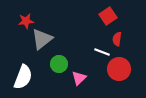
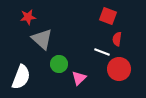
red square: rotated 36 degrees counterclockwise
red star: moved 2 px right, 4 px up
gray triangle: rotated 40 degrees counterclockwise
white semicircle: moved 2 px left
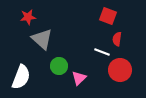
green circle: moved 2 px down
red circle: moved 1 px right, 1 px down
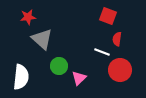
white semicircle: rotated 15 degrees counterclockwise
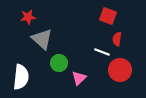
green circle: moved 3 px up
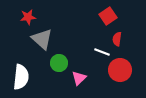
red square: rotated 36 degrees clockwise
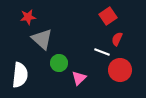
red semicircle: rotated 16 degrees clockwise
white semicircle: moved 1 px left, 2 px up
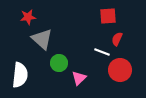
red square: rotated 30 degrees clockwise
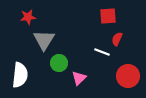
gray triangle: moved 2 px right, 1 px down; rotated 20 degrees clockwise
red circle: moved 8 px right, 6 px down
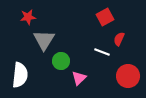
red square: moved 3 px left, 1 px down; rotated 24 degrees counterclockwise
red semicircle: moved 2 px right
green circle: moved 2 px right, 2 px up
